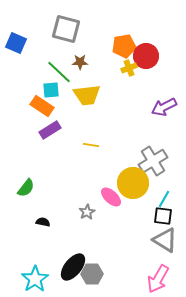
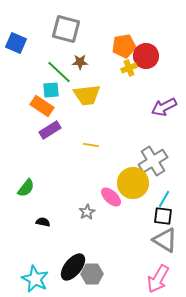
cyan star: rotated 12 degrees counterclockwise
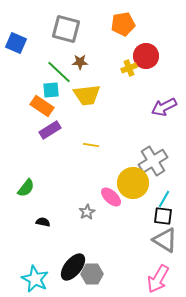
orange pentagon: moved 1 px left, 22 px up
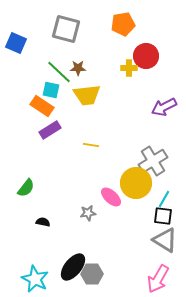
brown star: moved 2 px left, 6 px down
yellow cross: rotated 21 degrees clockwise
cyan square: rotated 18 degrees clockwise
yellow circle: moved 3 px right
gray star: moved 1 px right, 1 px down; rotated 21 degrees clockwise
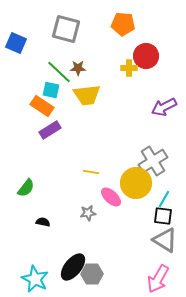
orange pentagon: rotated 15 degrees clockwise
yellow line: moved 27 px down
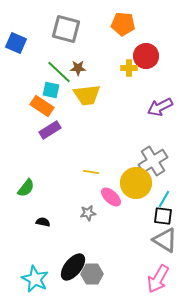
purple arrow: moved 4 px left
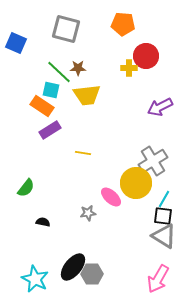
yellow line: moved 8 px left, 19 px up
gray triangle: moved 1 px left, 4 px up
